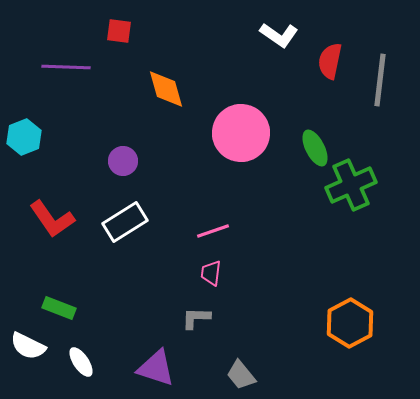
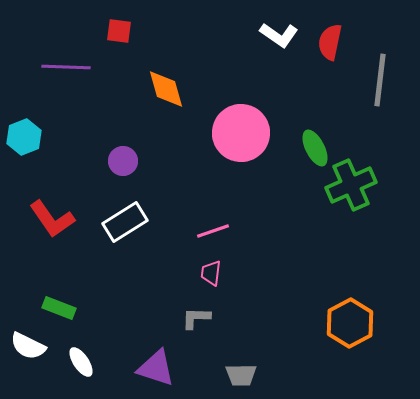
red semicircle: moved 19 px up
gray trapezoid: rotated 52 degrees counterclockwise
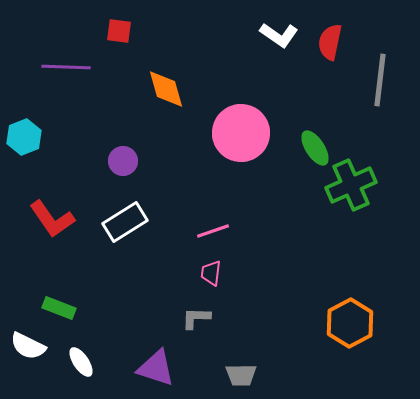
green ellipse: rotated 6 degrees counterclockwise
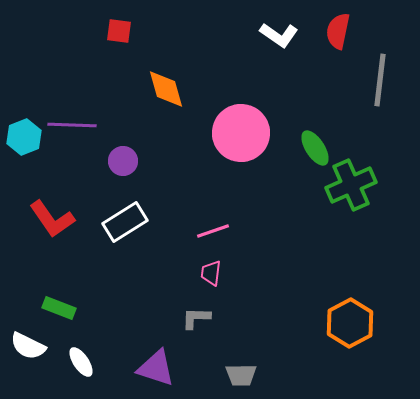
red semicircle: moved 8 px right, 11 px up
purple line: moved 6 px right, 58 px down
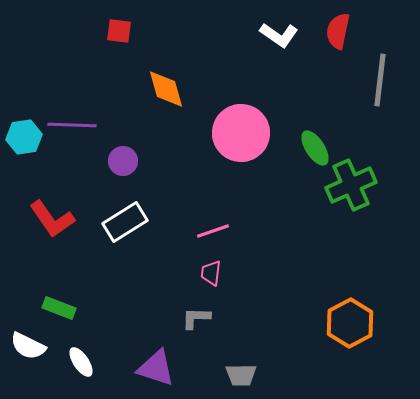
cyan hexagon: rotated 12 degrees clockwise
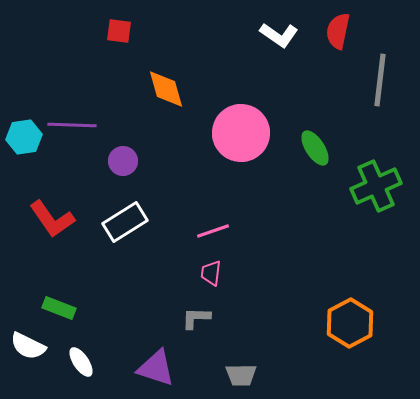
green cross: moved 25 px right, 1 px down
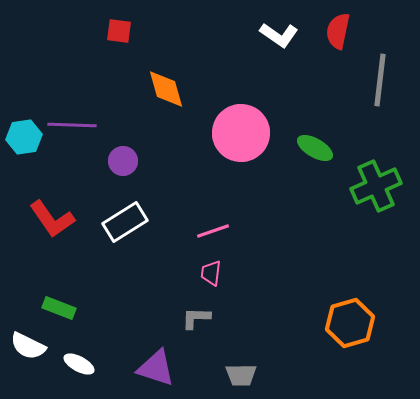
green ellipse: rotated 27 degrees counterclockwise
orange hexagon: rotated 12 degrees clockwise
white ellipse: moved 2 px left, 2 px down; rotated 28 degrees counterclockwise
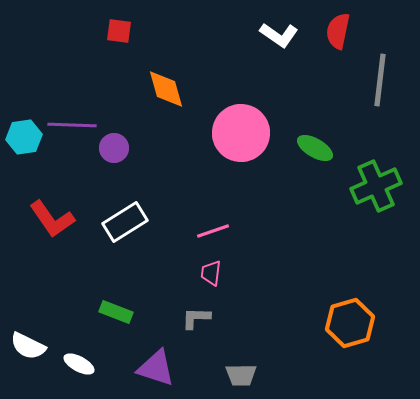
purple circle: moved 9 px left, 13 px up
green rectangle: moved 57 px right, 4 px down
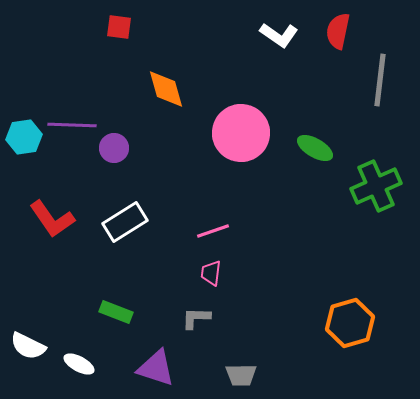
red square: moved 4 px up
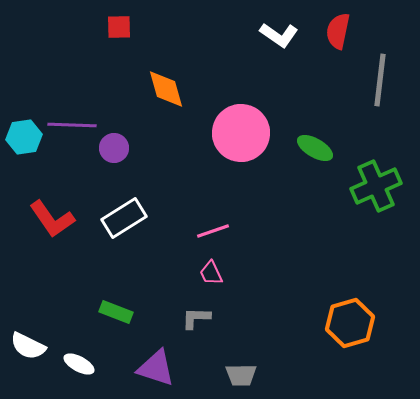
red square: rotated 8 degrees counterclockwise
white rectangle: moved 1 px left, 4 px up
pink trapezoid: rotated 32 degrees counterclockwise
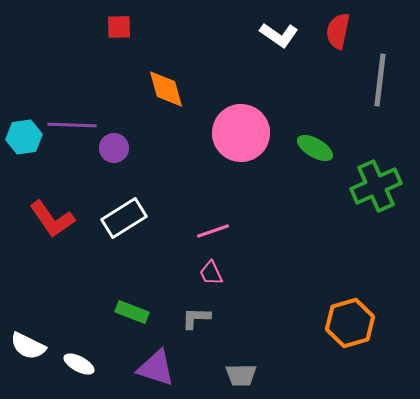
green rectangle: moved 16 px right
